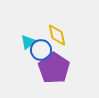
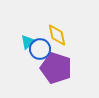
blue circle: moved 1 px left, 1 px up
purple pentagon: moved 2 px right; rotated 16 degrees counterclockwise
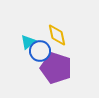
blue circle: moved 2 px down
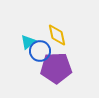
purple pentagon: rotated 20 degrees counterclockwise
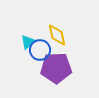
blue circle: moved 1 px up
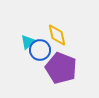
purple pentagon: moved 5 px right; rotated 24 degrees clockwise
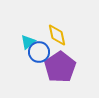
blue circle: moved 1 px left, 2 px down
purple pentagon: moved 1 px left, 1 px up; rotated 16 degrees clockwise
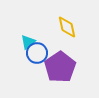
yellow diamond: moved 10 px right, 8 px up
blue circle: moved 2 px left, 1 px down
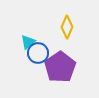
yellow diamond: rotated 35 degrees clockwise
blue circle: moved 1 px right
